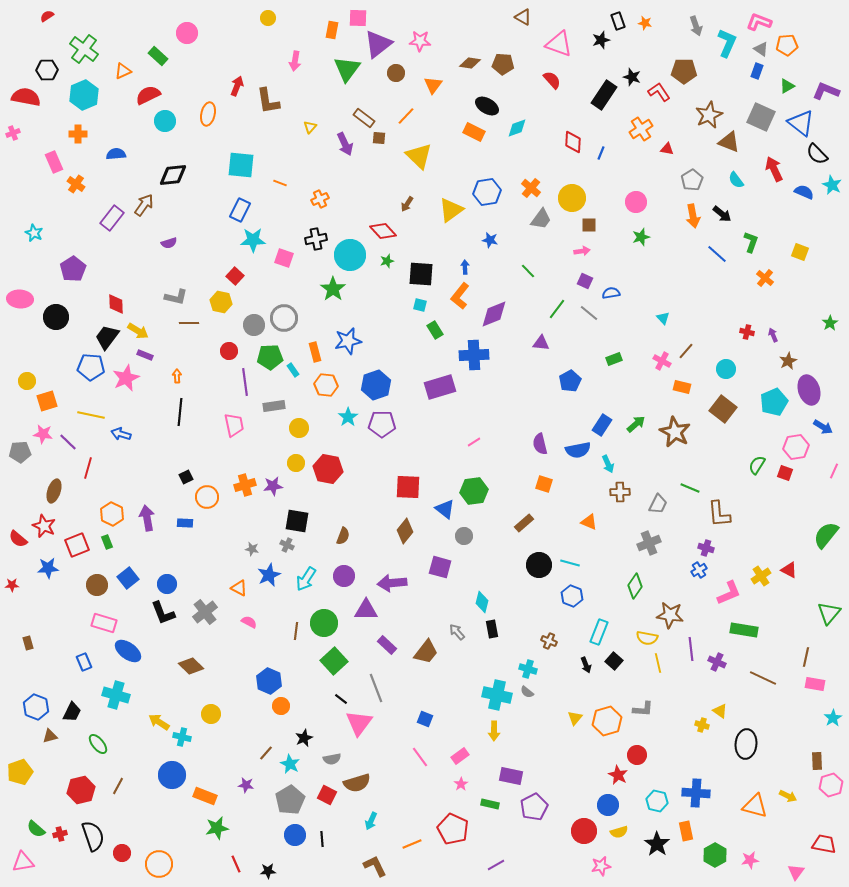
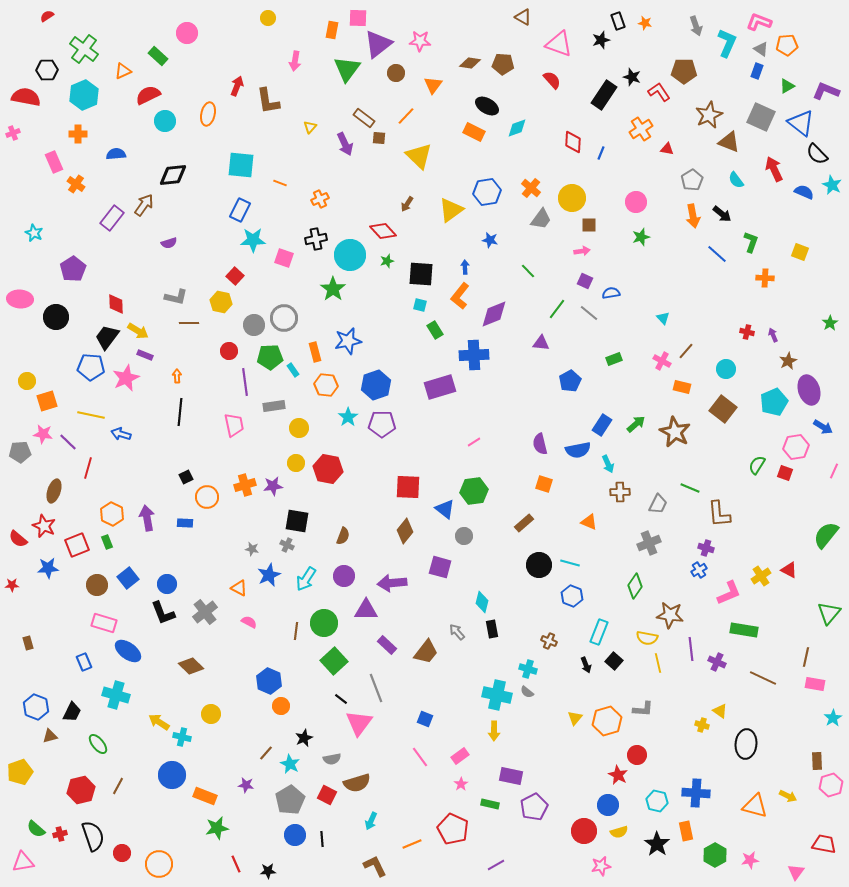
orange cross at (765, 278): rotated 36 degrees counterclockwise
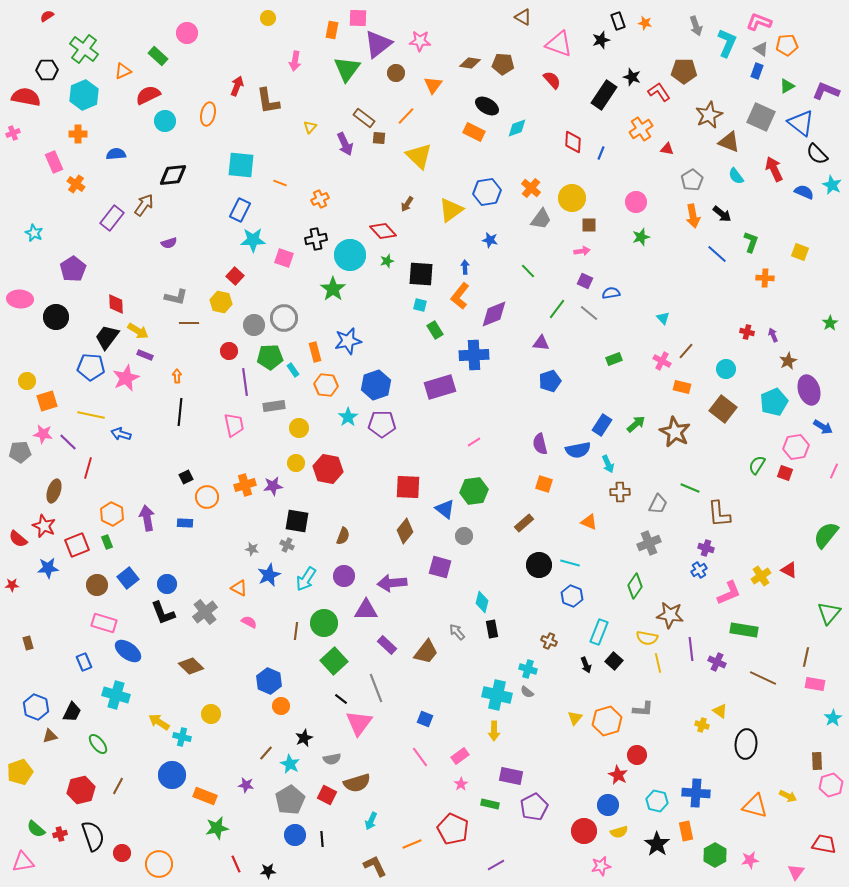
cyan semicircle at (736, 180): moved 4 px up
blue pentagon at (570, 381): moved 20 px left; rotated 10 degrees clockwise
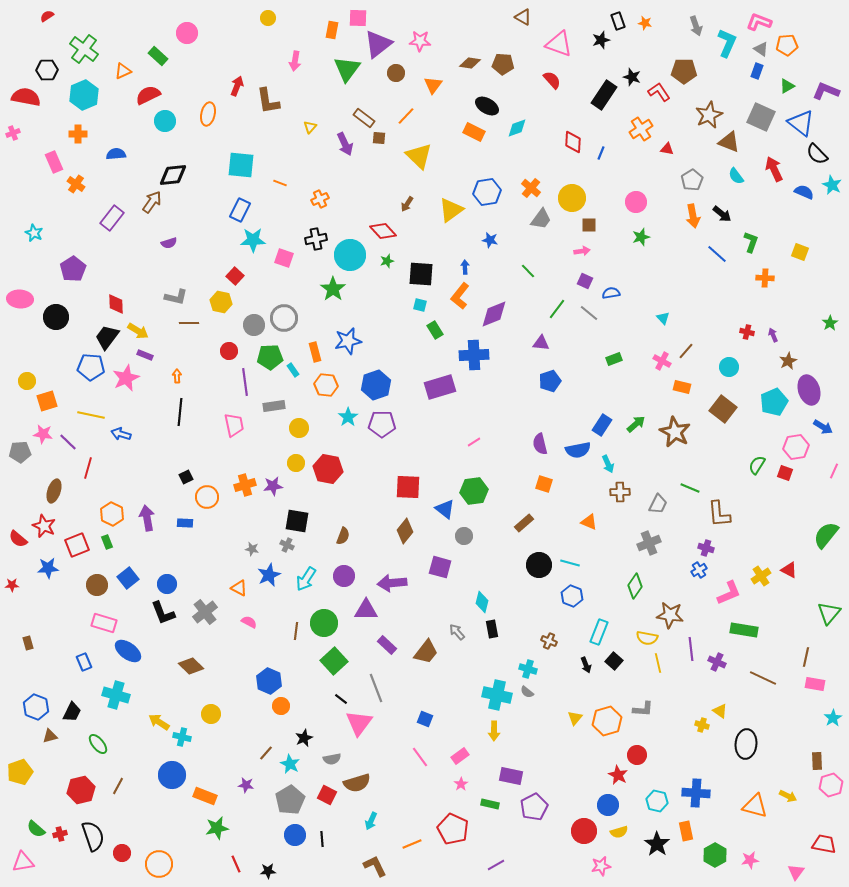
brown arrow at (144, 205): moved 8 px right, 3 px up
cyan circle at (726, 369): moved 3 px right, 2 px up
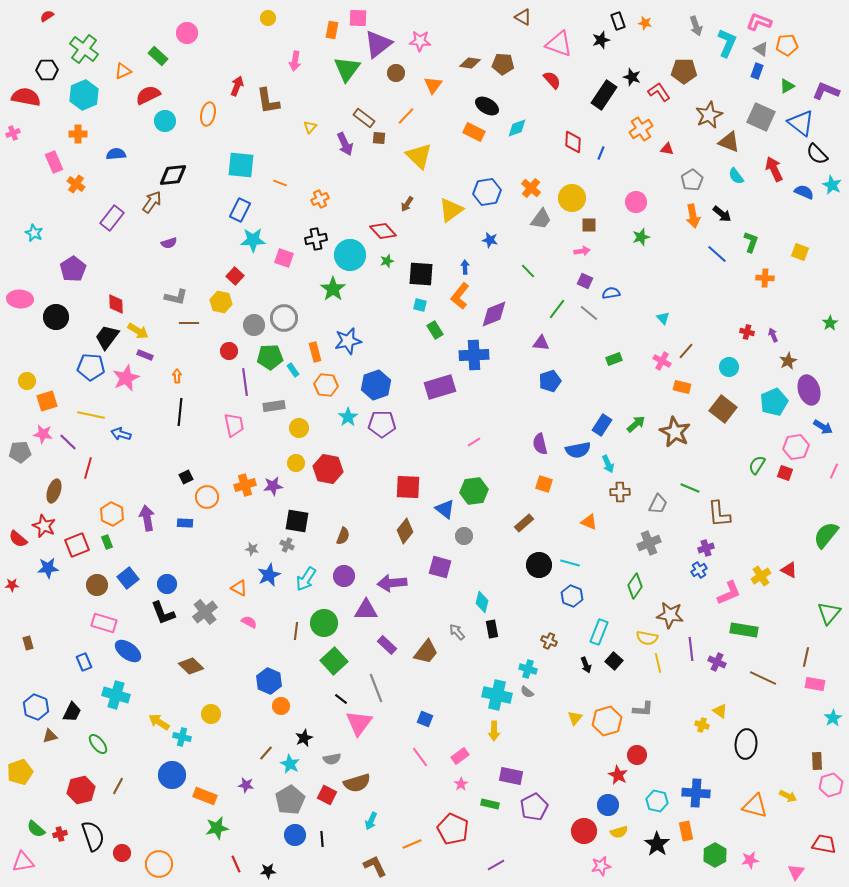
purple cross at (706, 548): rotated 35 degrees counterclockwise
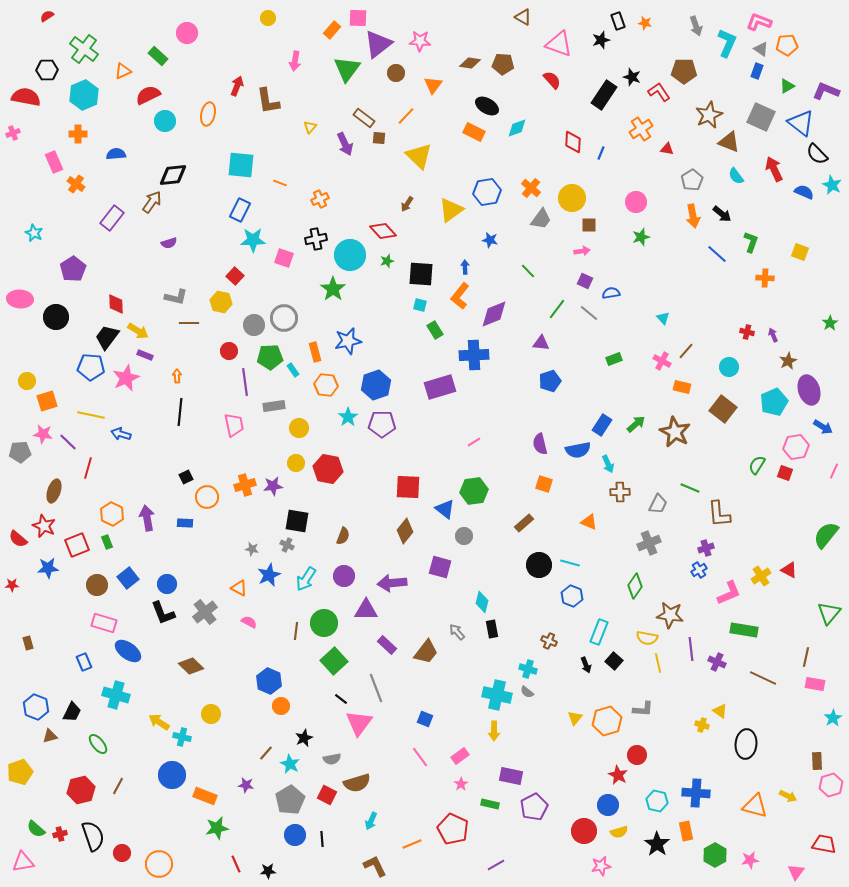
orange rectangle at (332, 30): rotated 30 degrees clockwise
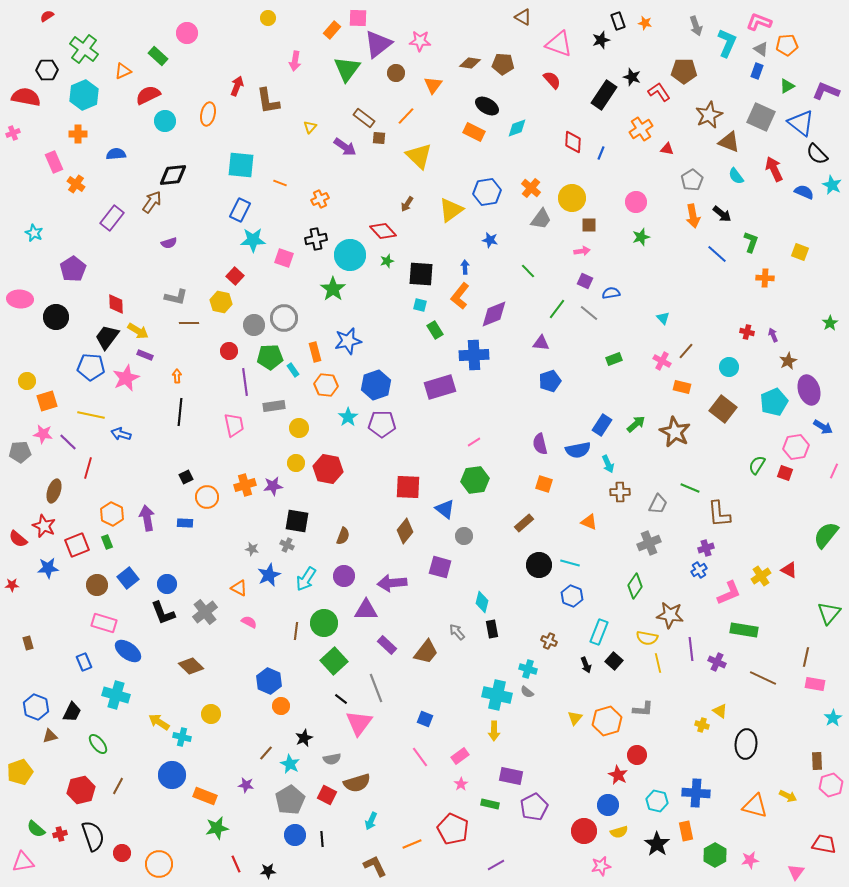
purple arrow at (345, 144): moved 3 px down; rotated 30 degrees counterclockwise
green hexagon at (474, 491): moved 1 px right, 11 px up
